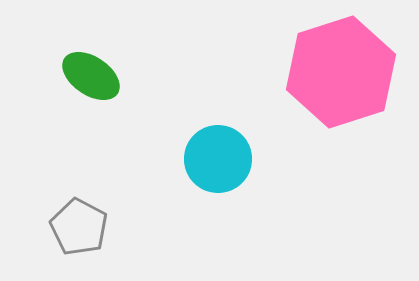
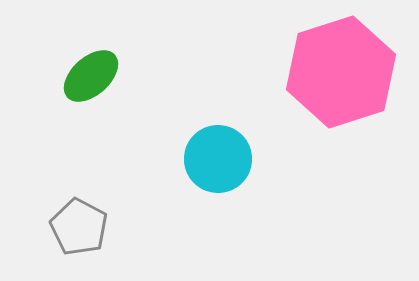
green ellipse: rotated 76 degrees counterclockwise
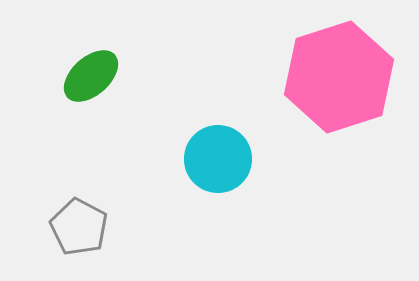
pink hexagon: moved 2 px left, 5 px down
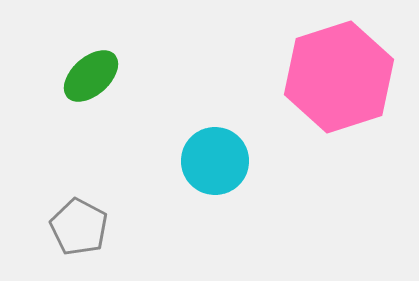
cyan circle: moved 3 px left, 2 px down
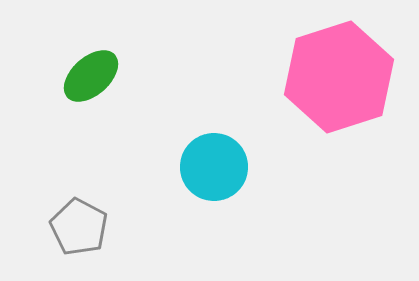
cyan circle: moved 1 px left, 6 px down
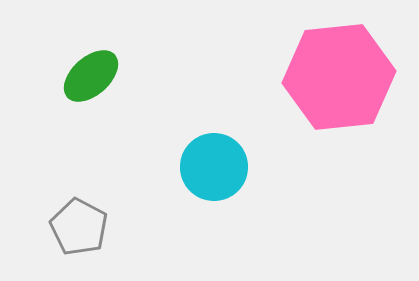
pink hexagon: rotated 12 degrees clockwise
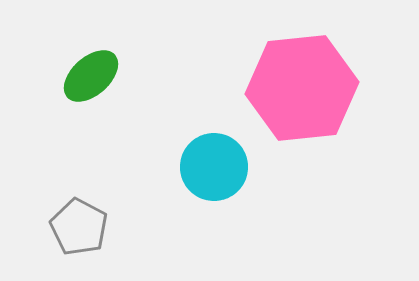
pink hexagon: moved 37 px left, 11 px down
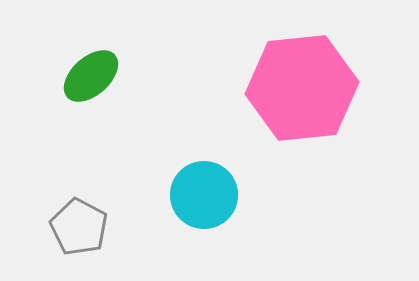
cyan circle: moved 10 px left, 28 px down
